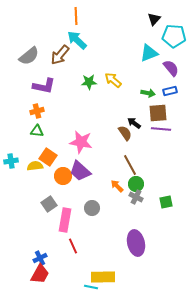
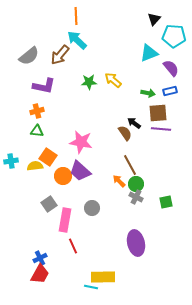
orange arrow: moved 2 px right, 5 px up
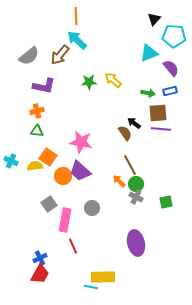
cyan cross: rotated 32 degrees clockwise
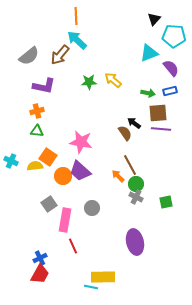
orange arrow: moved 1 px left, 5 px up
purple ellipse: moved 1 px left, 1 px up
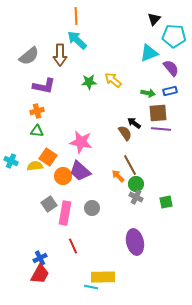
brown arrow: rotated 40 degrees counterclockwise
pink rectangle: moved 7 px up
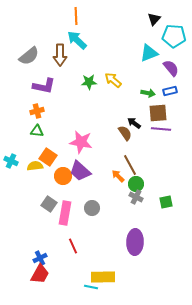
gray square: rotated 21 degrees counterclockwise
purple ellipse: rotated 15 degrees clockwise
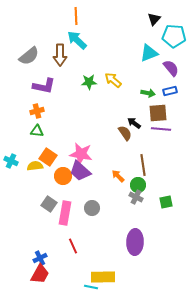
pink star: moved 12 px down
brown line: moved 13 px right; rotated 20 degrees clockwise
green circle: moved 2 px right, 1 px down
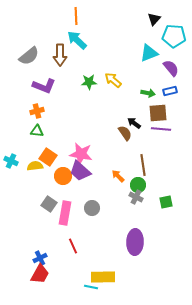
purple L-shape: rotated 10 degrees clockwise
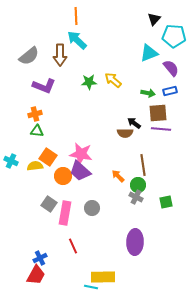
orange cross: moved 2 px left, 3 px down
brown semicircle: rotated 126 degrees clockwise
red trapezoid: moved 4 px left, 1 px down
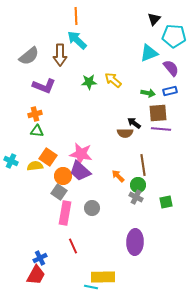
gray square: moved 10 px right, 12 px up
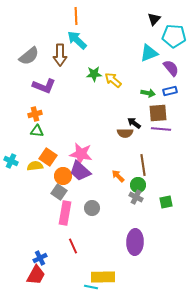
green star: moved 5 px right, 8 px up
